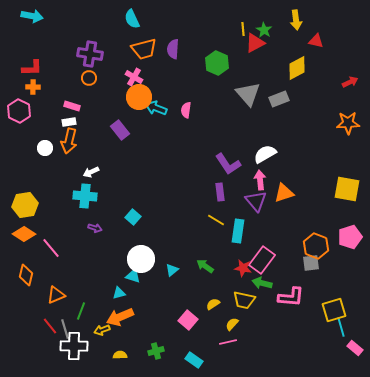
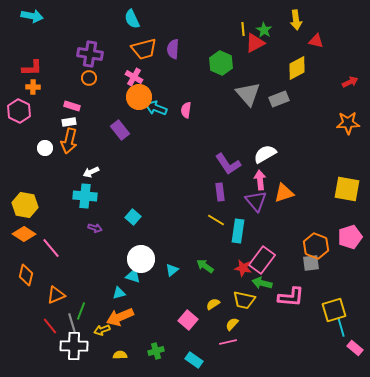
green hexagon at (217, 63): moved 4 px right
yellow hexagon at (25, 205): rotated 20 degrees clockwise
gray line at (65, 329): moved 7 px right, 6 px up
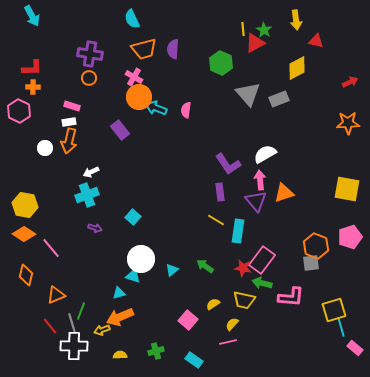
cyan arrow at (32, 16): rotated 50 degrees clockwise
cyan cross at (85, 196): moved 2 px right, 1 px up; rotated 25 degrees counterclockwise
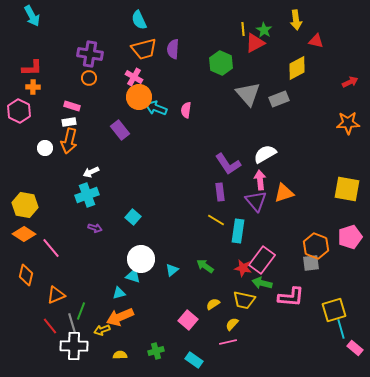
cyan semicircle at (132, 19): moved 7 px right, 1 px down
cyan line at (341, 327): moved 2 px down
